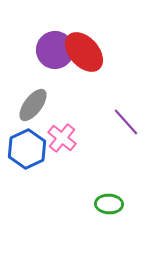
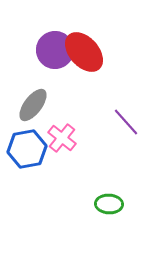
blue hexagon: rotated 15 degrees clockwise
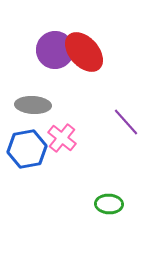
gray ellipse: rotated 56 degrees clockwise
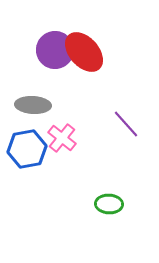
purple line: moved 2 px down
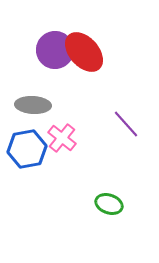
green ellipse: rotated 16 degrees clockwise
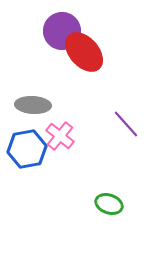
purple circle: moved 7 px right, 19 px up
pink cross: moved 2 px left, 2 px up
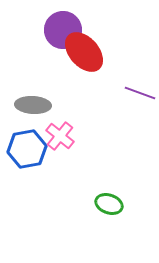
purple circle: moved 1 px right, 1 px up
purple line: moved 14 px right, 31 px up; rotated 28 degrees counterclockwise
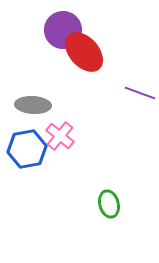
green ellipse: rotated 56 degrees clockwise
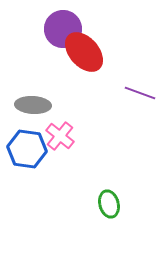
purple circle: moved 1 px up
blue hexagon: rotated 18 degrees clockwise
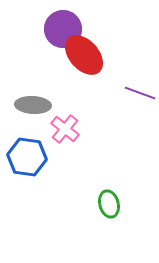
red ellipse: moved 3 px down
pink cross: moved 5 px right, 7 px up
blue hexagon: moved 8 px down
